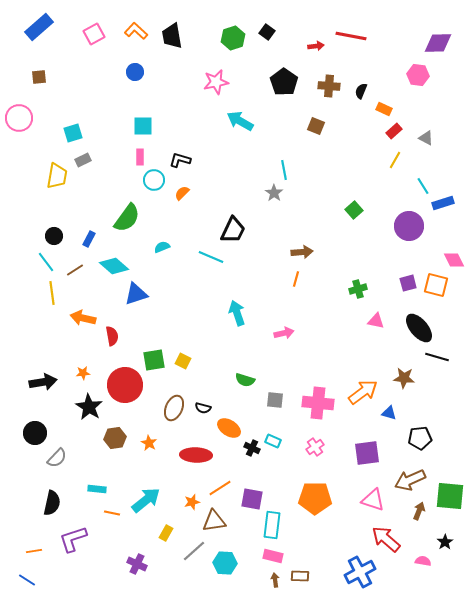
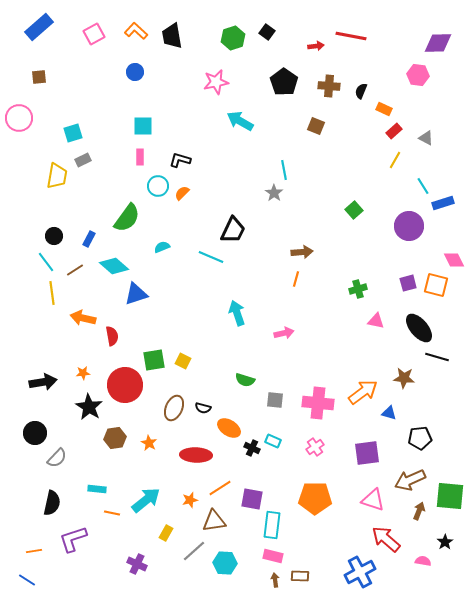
cyan circle at (154, 180): moved 4 px right, 6 px down
orange star at (192, 502): moved 2 px left, 2 px up
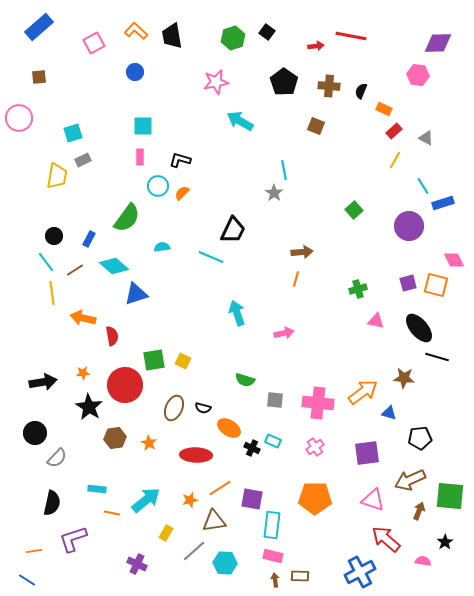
pink square at (94, 34): moved 9 px down
cyan semicircle at (162, 247): rotated 14 degrees clockwise
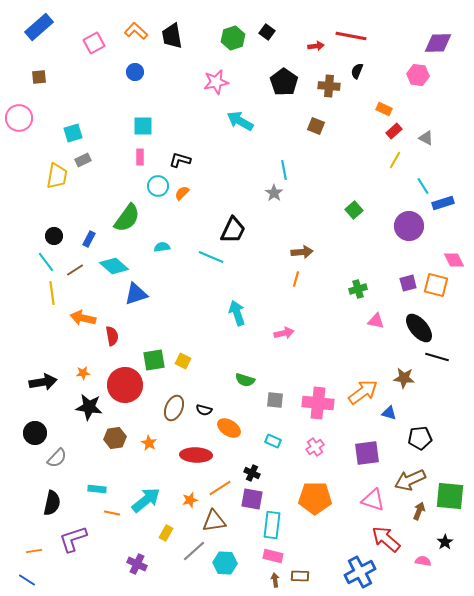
black semicircle at (361, 91): moved 4 px left, 20 px up
black star at (89, 407): rotated 24 degrees counterclockwise
black semicircle at (203, 408): moved 1 px right, 2 px down
black cross at (252, 448): moved 25 px down
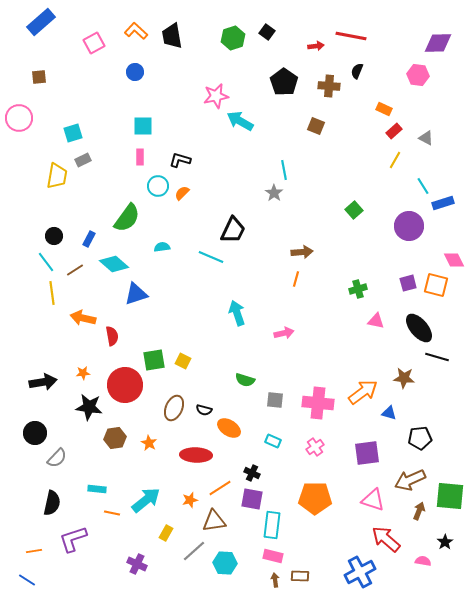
blue rectangle at (39, 27): moved 2 px right, 5 px up
pink star at (216, 82): moved 14 px down
cyan diamond at (114, 266): moved 2 px up
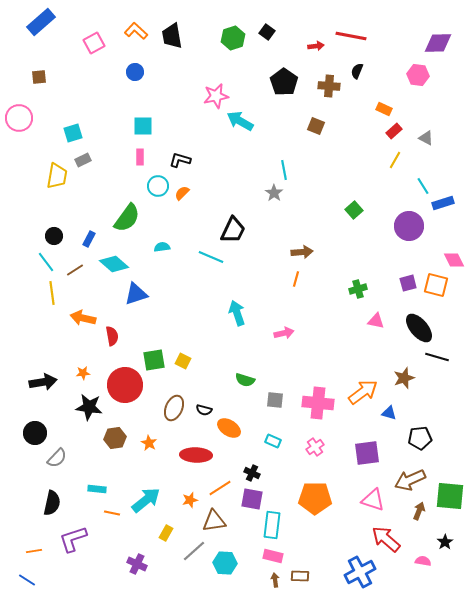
brown star at (404, 378): rotated 25 degrees counterclockwise
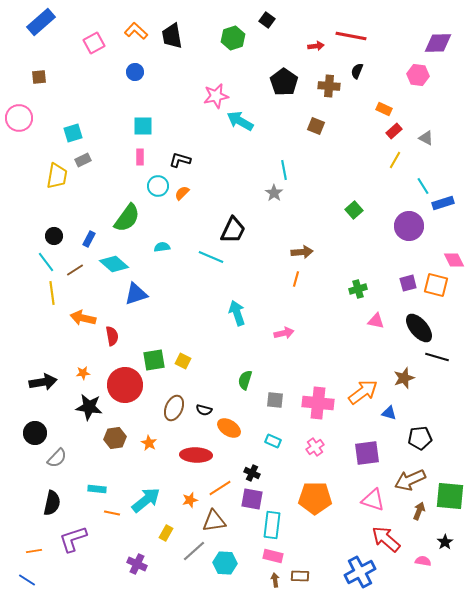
black square at (267, 32): moved 12 px up
green semicircle at (245, 380): rotated 90 degrees clockwise
